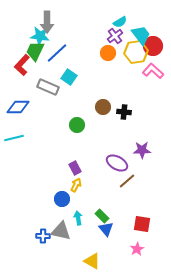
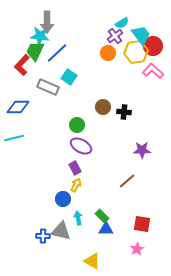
cyan semicircle: moved 2 px right, 1 px down
purple ellipse: moved 36 px left, 17 px up
blue circle: moved 1 px right
blue triangle: rotated 49 degrees counterclockwise
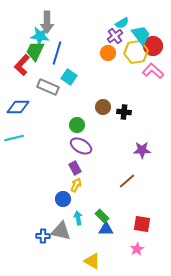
blue line: rotated 30 degrees counterclockwise
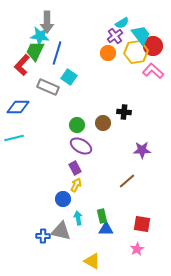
brown circle: moved 16 px down
green rectangle: rotated 32 degrees clockwise
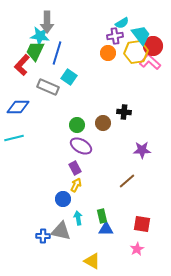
purple cross: rotated 28 degrees clockwise
pink L-shape: moved 3 px left, 9 px up
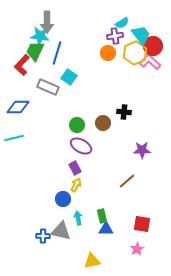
yellow hexagon: moved 1 px left, 1 px down; rotated 15 degrees counterclockwise
yellow triangle: rotated 42 degrees counterclockwise
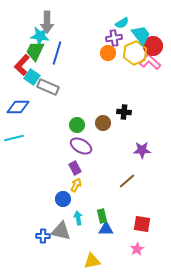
purple cross: moved 1 px left, 2 px down
cyan square: moved 37 px left
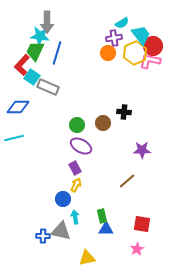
pink L-shape: moved 1 px up; rotated 30 degrees counterclockwise
cyan arrow: moved 3 px left, 1 px up
yellow triangle: moved 5 px left, 3 px up
